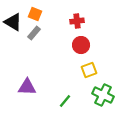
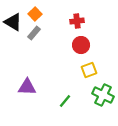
orange square: rotated 24 degrees clockwise
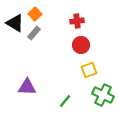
black triangle: moved 2 px right, 1 px down
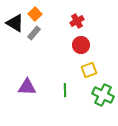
red cross: rotated 24 degrees counterclockwise
green line: moved 11 px up; rotated 40 degrees counterclockwise
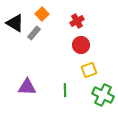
orange square: moved 7 px right
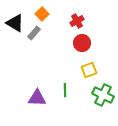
red circle: moved 1 px right, 2 px up
purple triangle: moved 10 px right, 11 px down
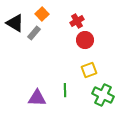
red circle: moved 3 px right, 3 px up
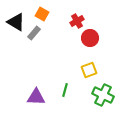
orange square: rotated 16 degrees counterclockwise
black triangle: moved 1 px right, 1 px up
red circle: moved 5 px right, 2 px up
green line: rotated 16 degrees clockwise
purple triangle: moved 1 px left, 1 px up
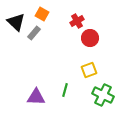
black triangle: rotated 12 degrees clockwise
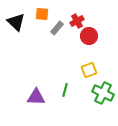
orange square: rotated 24 degrees counterclockwise
gray rectangle: moved 23 px right, 5 px up
red circle: moved 1 px left, 2 px up
green cross: moved 2 px up
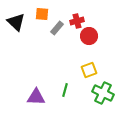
red cross: rotated 16 degrees clockwise
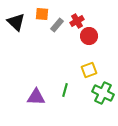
red cross: rotated 16 degrees counterclockwise
gray rectangle: moved 3 px up
